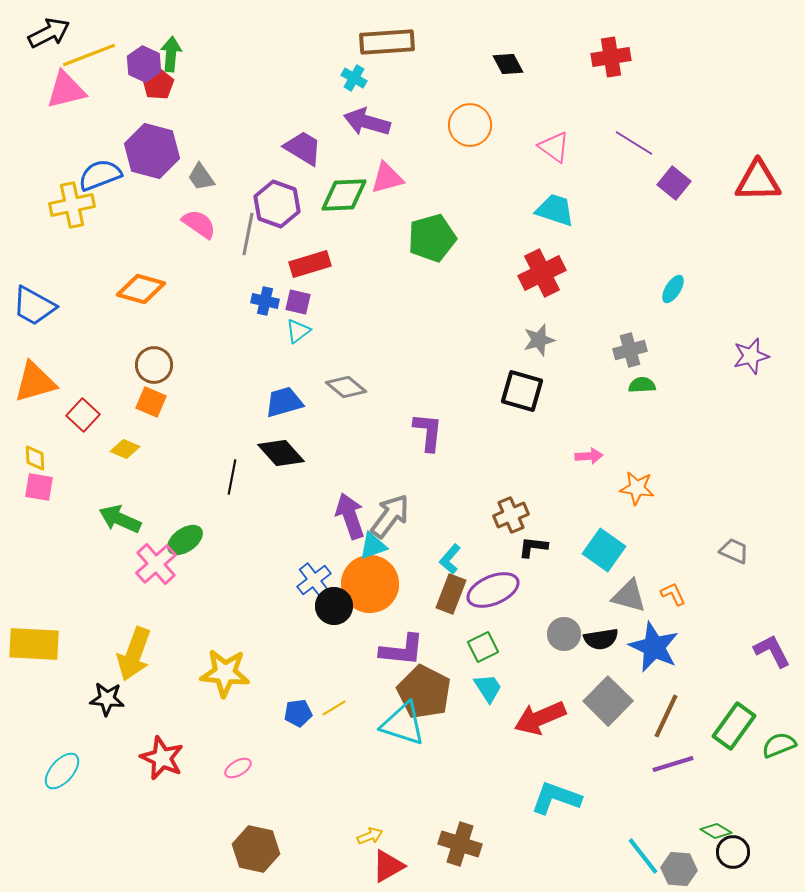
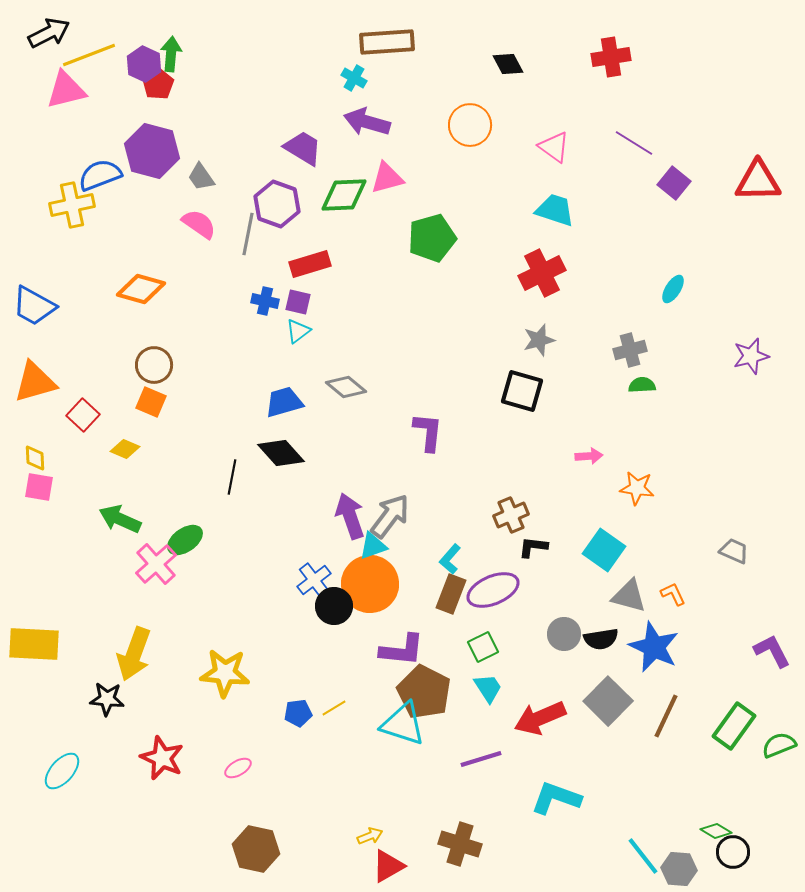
purple line at (673, 764): moved 192 px left, 5 px up
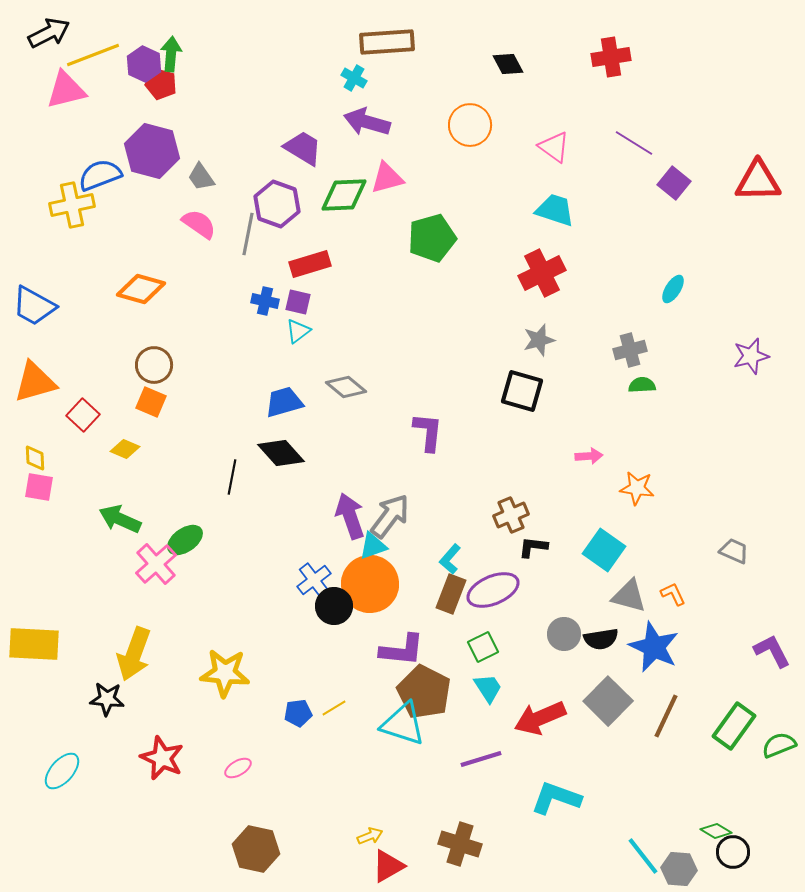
yellow line at (89, 55): moved 4 px right
red pentagon at (158, 84): moved 3 px right; rotated 24 degrees counterclockwise
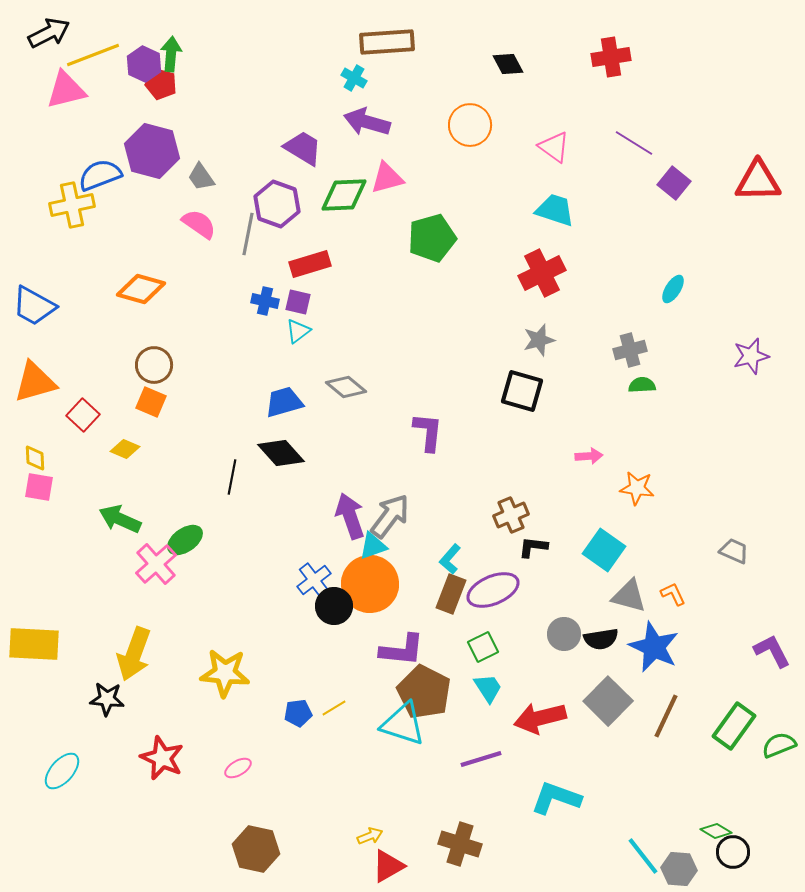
red arrow at (540, 718): rotated 9 degrees clockwise
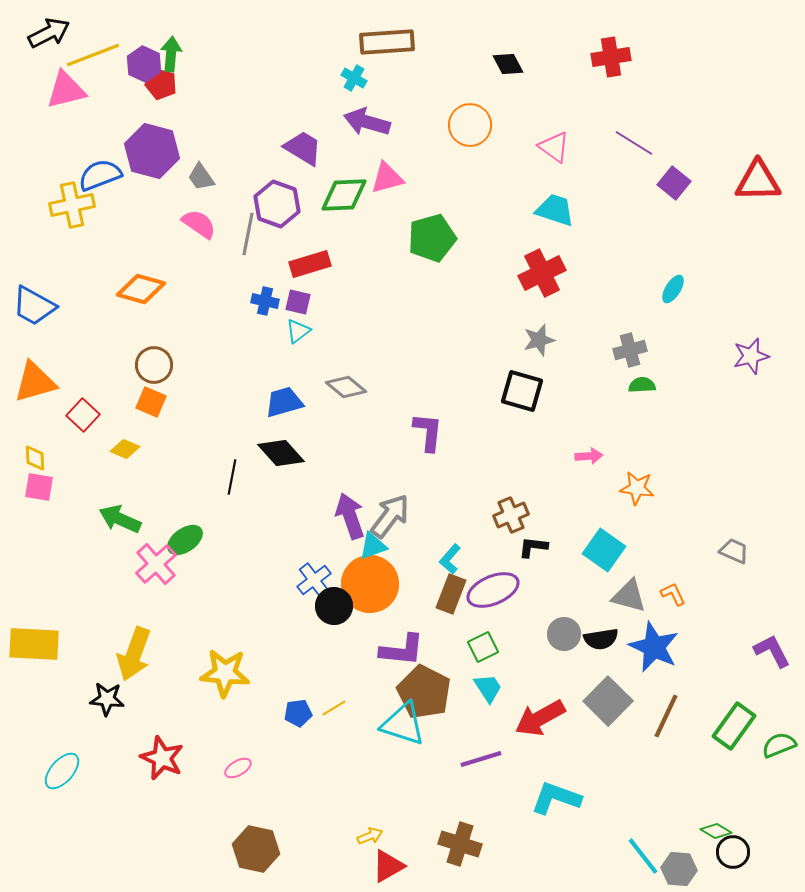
red arrow at (540, 718): rotated 15 degrees counterclockwise
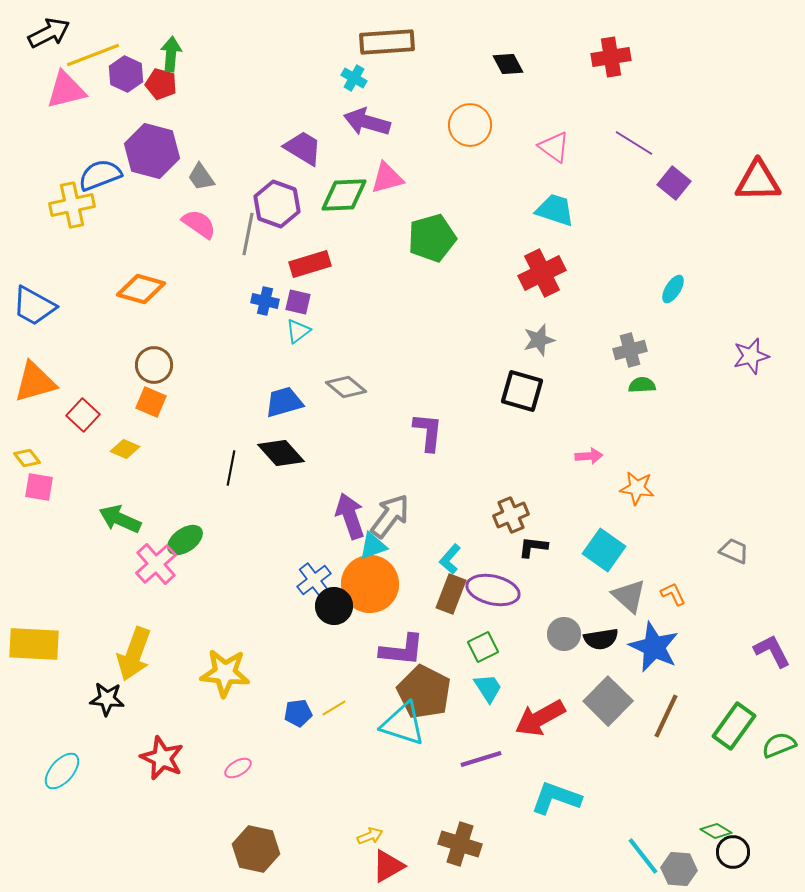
purple hexagon at (144, 64): moved 18 px left, 10 px down
yellow diamond at (35, 458): moved 8 px left; rotated 36 degrees counterclockwise
black line at (232, 477): moved 1 px left, 9 px up
purple ellipse at (493, 590): rotated 36 degrees clockwise
gray triangle at (629, 596): rotated 27 degrees clockwise
